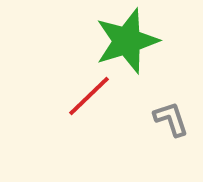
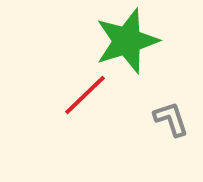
red line: moved 4 px left, 1 px up
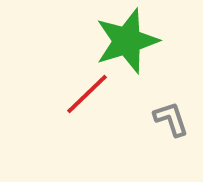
red line: moved 2 px right, 1 px up
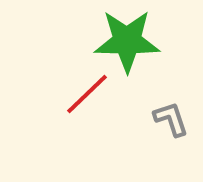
green star: rotated 18 degrees clockwise
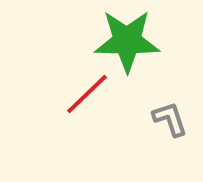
gray L-shape: moved 1 px left
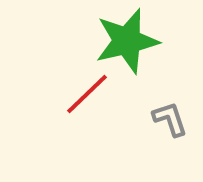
green star: rotated 14 degrees counterclockwise
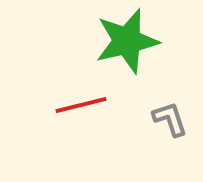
red line: moved 6 px left, 11 px down; rotated 30 degrees clockwise
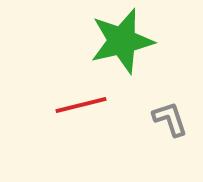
green star: moved 5 px left
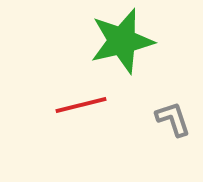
gray L-shape: moved 3 px right
